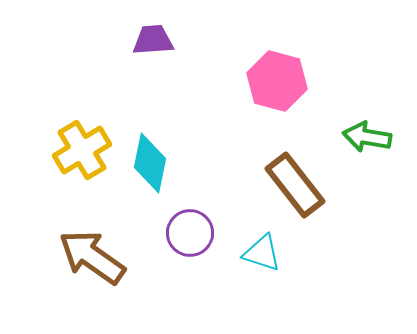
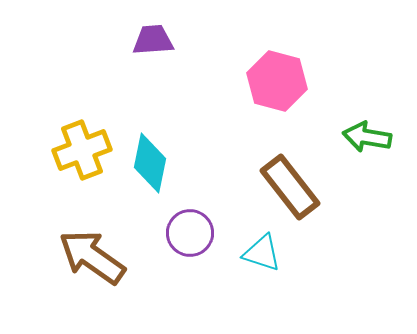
yellow cross: rotated 10 degrees clockwise
brown rectangle: moved 5 px left, 2 px down
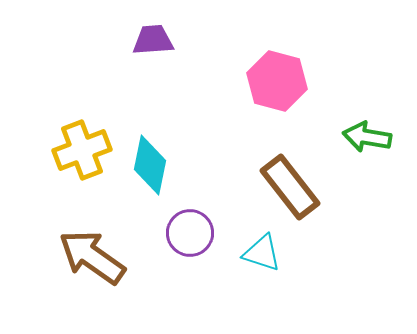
cyan diamond: moved 2 px down
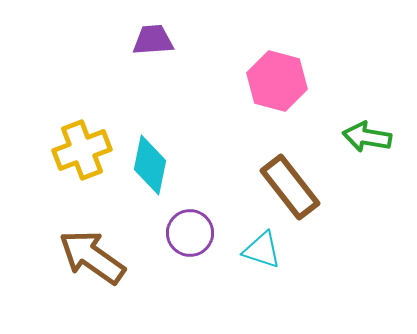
cyan triangle: moved 3 px up
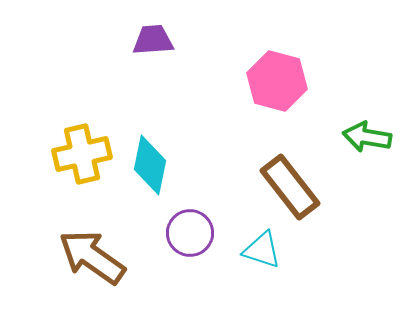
yellow cross: moved 4 px down; rotated 8 degrees clockwise
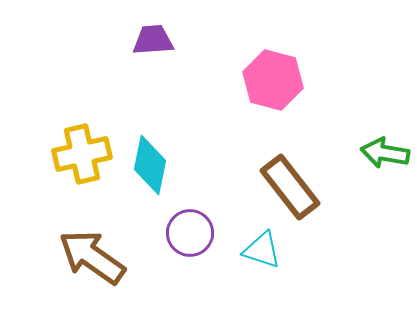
pink hexagon: moved 4 px left, 1 px up
green arrow: moved 18 px right, 16 px down
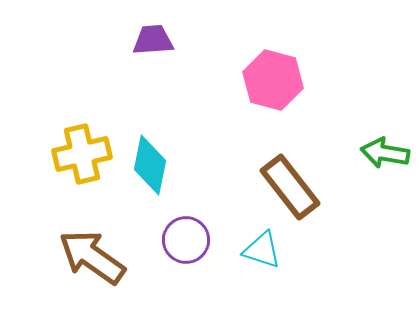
purple circle: moved 4 px left, 7 px down
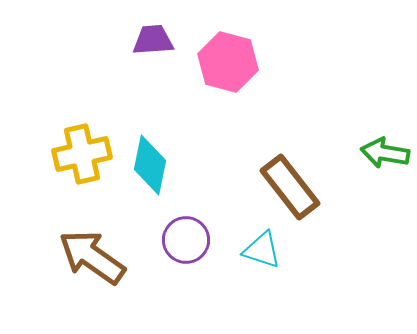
pink hexagon: moved 45 px left, 18 px up
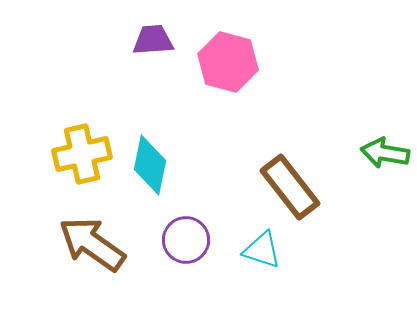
brown arrow: moved 13 px up
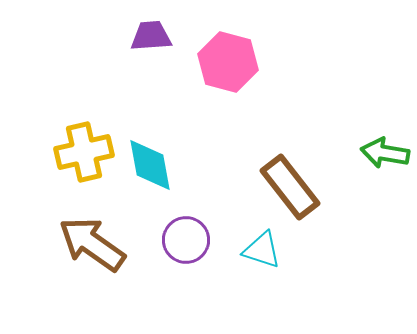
purple trapezoid: moved 2 px left, 4 px up
yellow cross: moved 2 px right, 2 px up
cyan diamond: rotated 22 degrees counterclockwise
